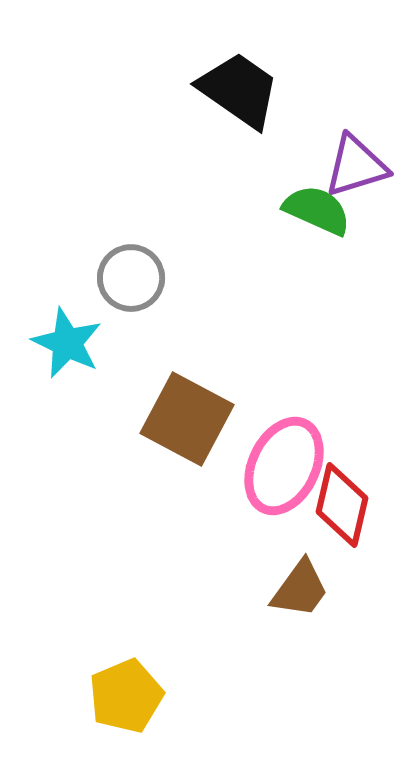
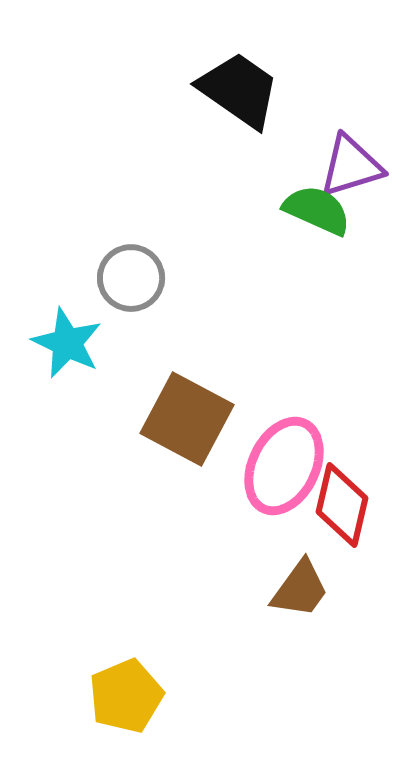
purple triangle: moved 5 px left
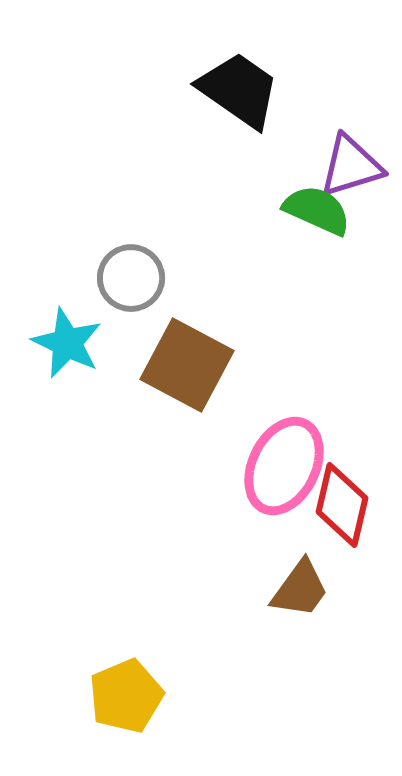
brown square: moved 54 px up
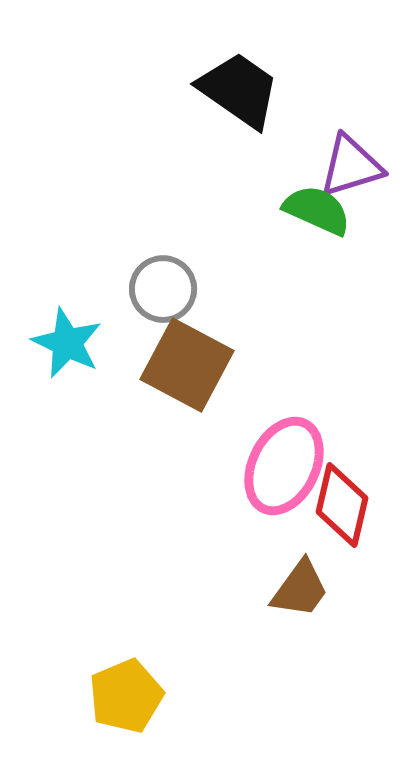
gray circle: moved 32 px right, 11 px down
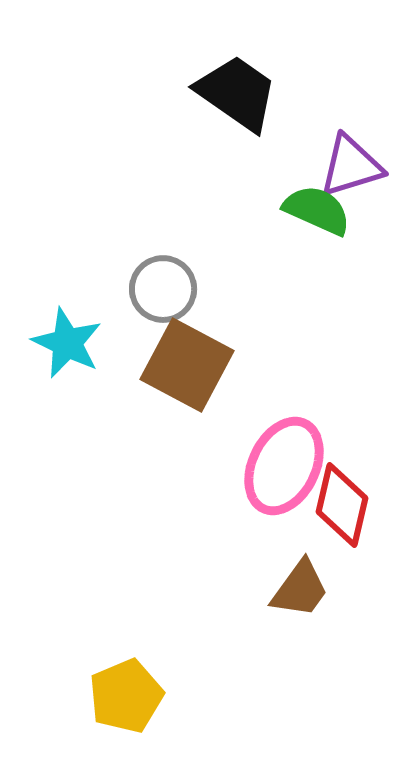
black trapezoid: moved 2 px left, 3 px down
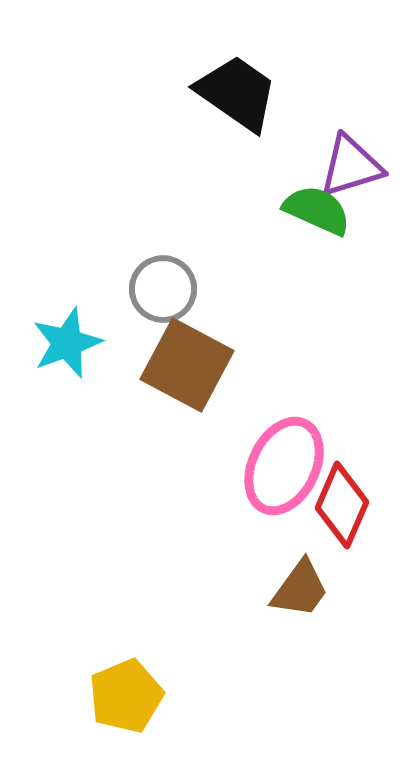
cyan star: rotated 26 degrees clockwise
red diamond: rotated 10 degrees clockwise
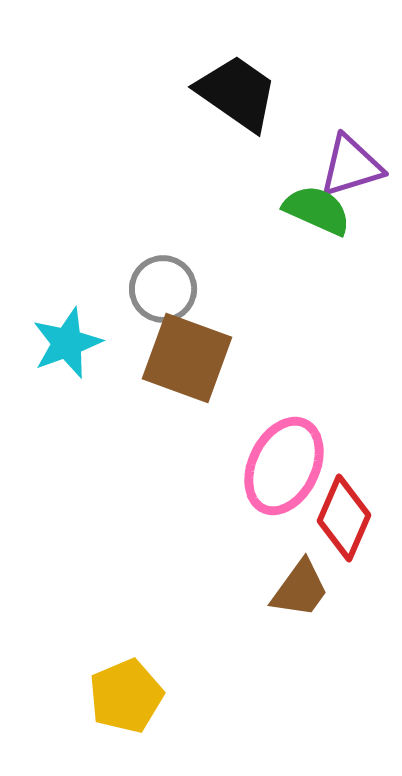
brown square: moved 7 px up; rotated 8 degrees counterclockwise
red diamond: moved 2 px right, 13 px down
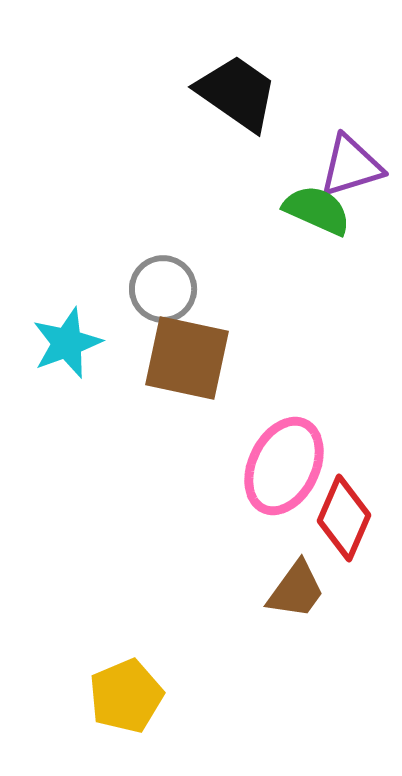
brown square: rotated 8 degrees counterclockwise
brown trapezoid: moved 4 px left, 1 px down
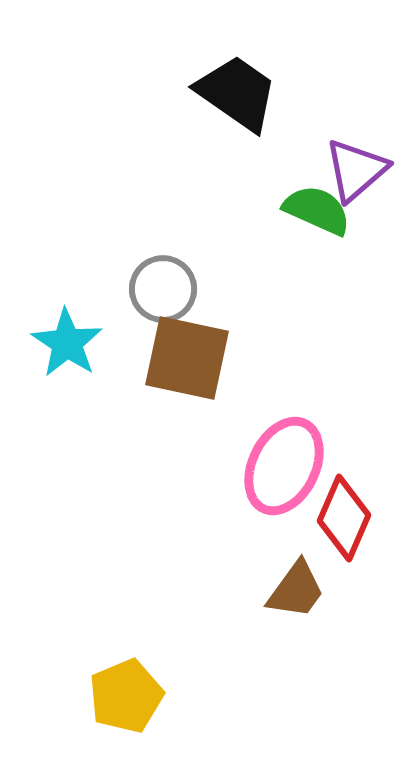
purple triangle: moved 5 px right, 4 px down; rotated 24 degrees counterclockwise
cyan star: rotated 18 degrees counterclockwise
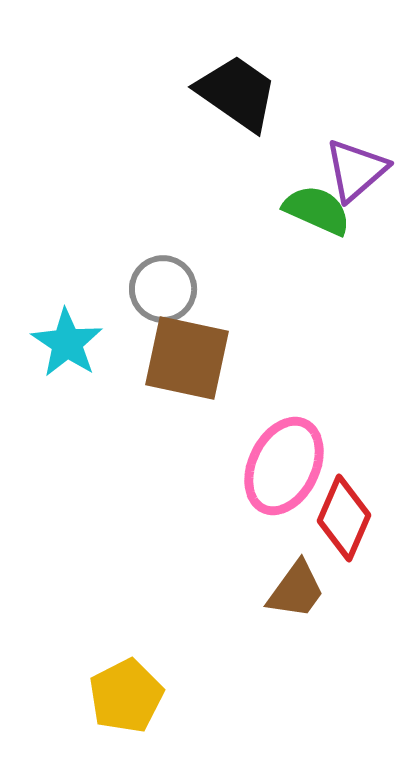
yellow pentagon: rotated 4 degrees counterclockwise
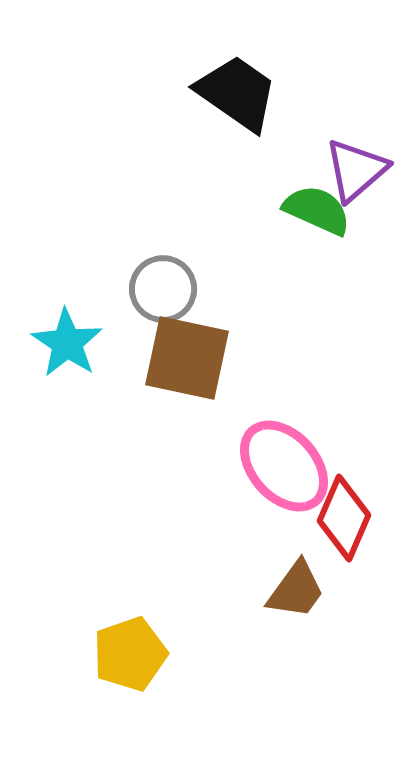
pink ellipse: rotated 68 degrees counterclockwise
yellow pentagon: moved 4 px right, 42 px up; rotated 8 degrees clockwise
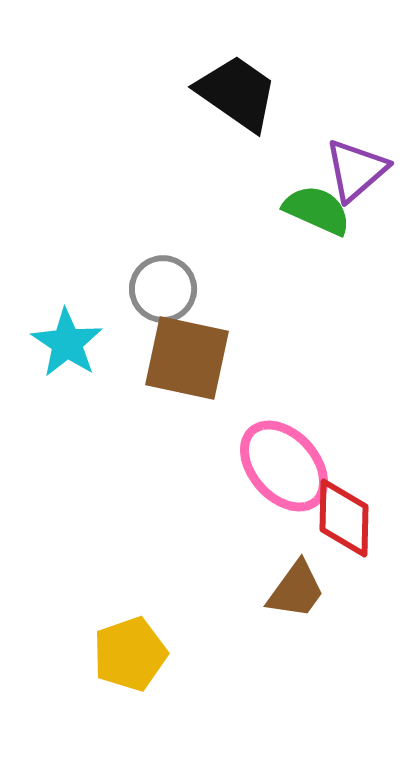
red diamond: rotated 22 degrees counterclockwise
